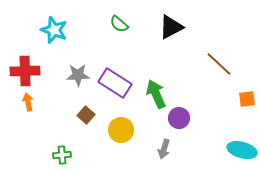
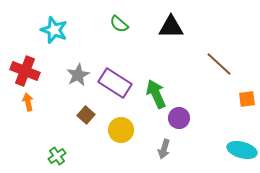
black triangle: rotated 28 degrees clockwise
red cross: rotated 24 degrees clockwise
gray star: rotated 25 degrees counterclockwise
green cross: moved 5 px left, 1 px down; rotated 30 degrees counterclockwise
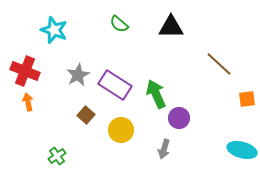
purple rectangle: moved 2 px down
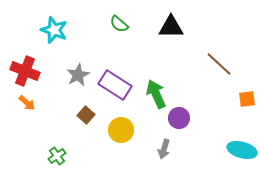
orange arrow: moved 1 px left, 1 px down; rotated 144 degrees clockwise
